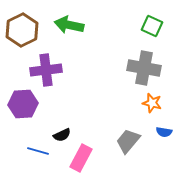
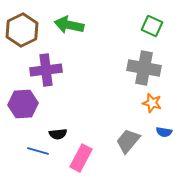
black semicircle: moved 4 px left, 1 px up; rotated 18 degrees clockwise
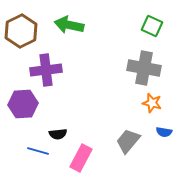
brown hexagon: moved 1 px left, 1 px down
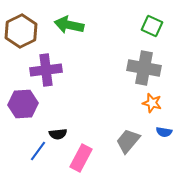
blue line: rotated 70 degrees counterclockwise
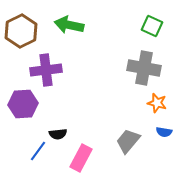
orange star: moved 5 px right
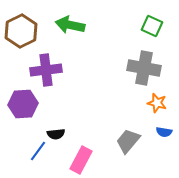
green arrow: moved 1 px right
black semicircle: moved 2 px left
pink rectangle: moved 2 px down
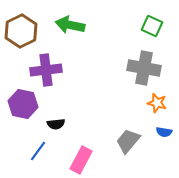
purple hexagon: rotated 16 degrees clockwise
black semicircle: moved 10 px up
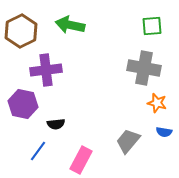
green square: rotated 30 degrees counterclockwise
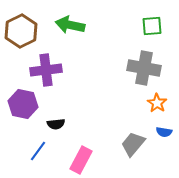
orange star: rotated 18 degrees clockwise
gray trapezoid: moved 5 px right, 3 px down
